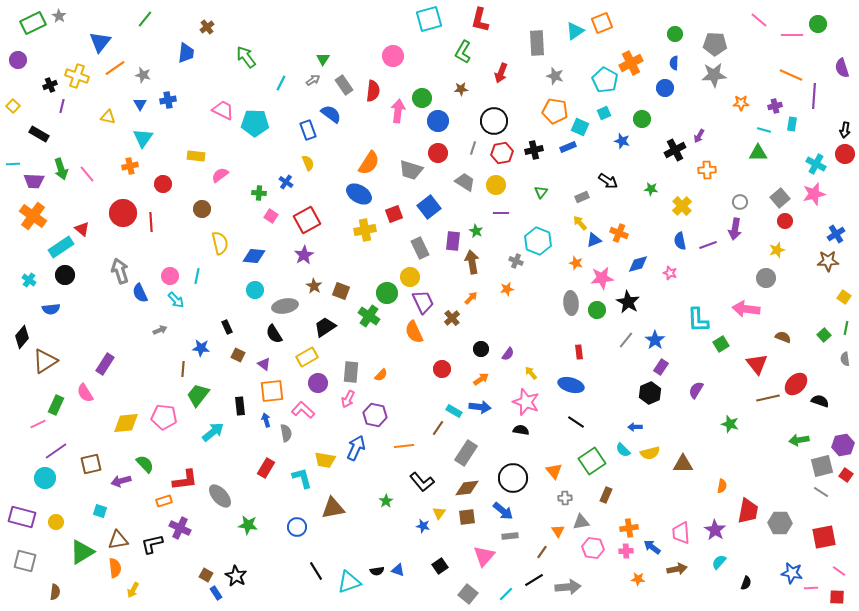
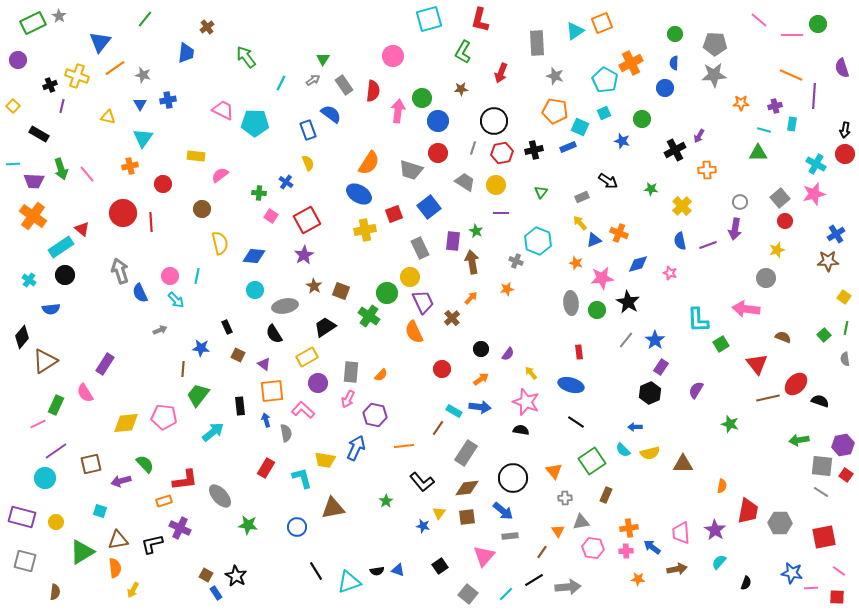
gray square at (822, 466): rotated 20 degrees clockwise
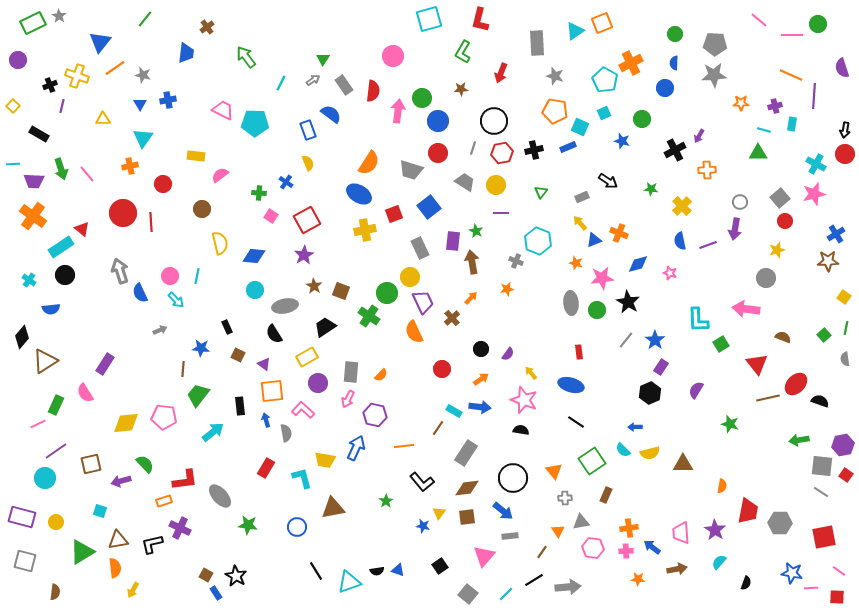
yellow triangle at (108, 117): moved 5 px left, 2 px down; rotated 14 degrees counterclockwise
pink star at (526, 402): moved 2 px left, 2 px up
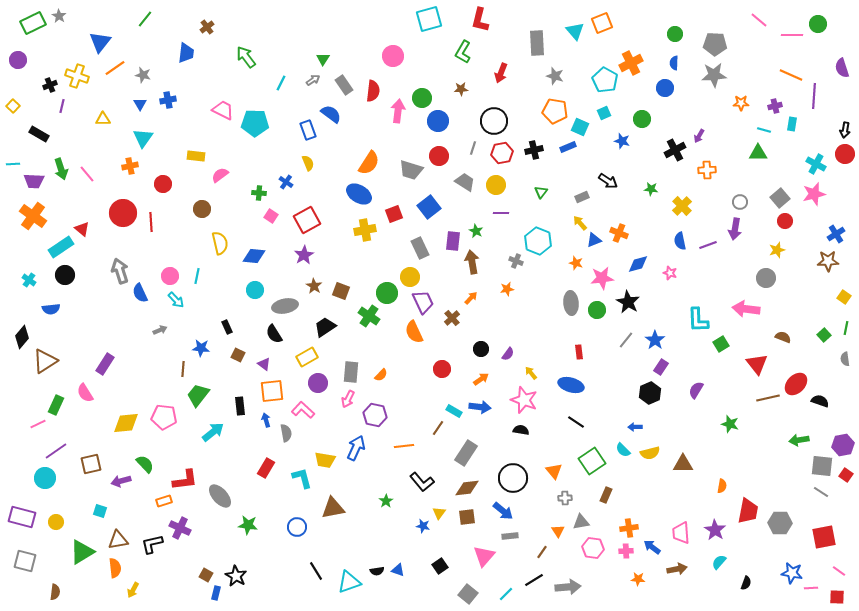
cyan triangle at (575, 31): rotated 36 degrees counterclockwise
red circle at (438, 153): moved 1 px right, 3 px down
blue rectangle at (216, 593): rotated 48 degrees clockwise
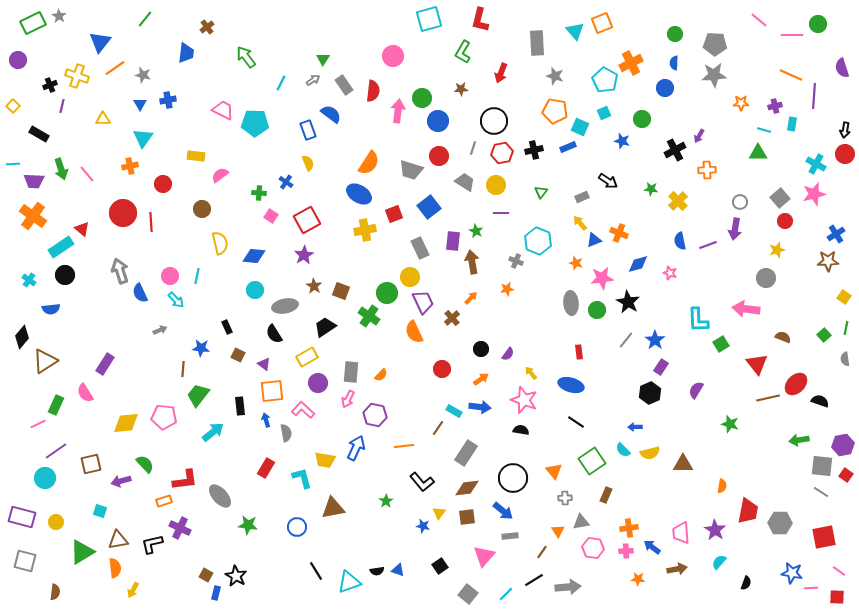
yellow cross at (682, 206): moved 4 px left, 5 px up
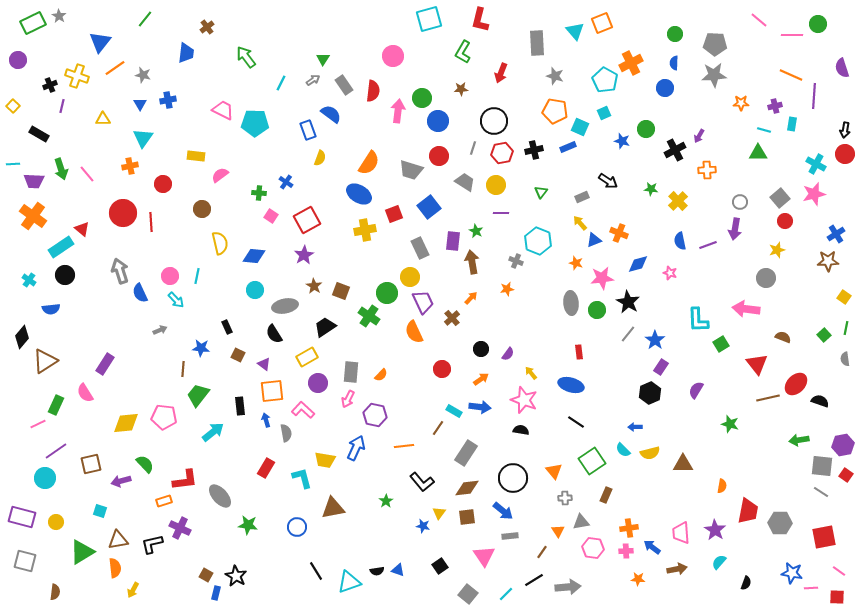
green circle at (642, 119): moved 4 px right, 10 px down
yellow semicircle at (308, 163): moved 12 px right, 5 px up; rotated 42 degrees clockwise
gray line at (626, 340): moved 2 px right, 6 px up
pink triangle at (484, 556): rotated 15 degrees counterclockwise
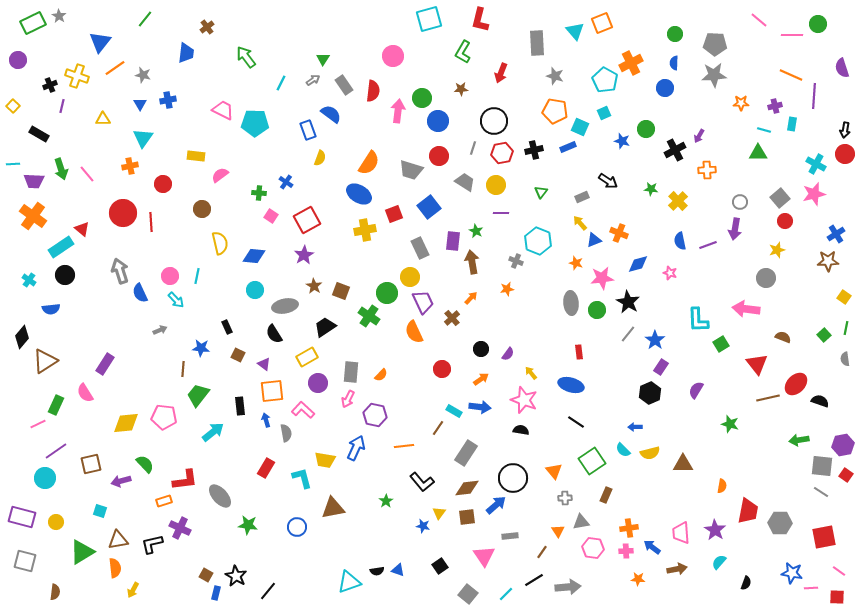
blue arrow at (503, 511): moved 7 px left, 6 px up; rotated 80 degrees counterclockwise
black line at (316, 571): moved 48 px left, 20 px down; rotated 72 degrees clockwise
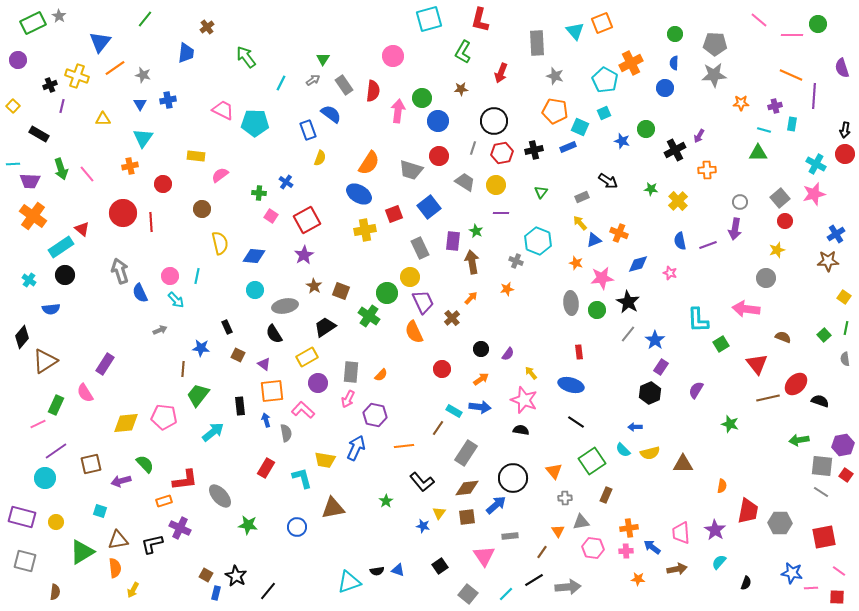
purple trapezoid at (34, 181): moved 4 px left
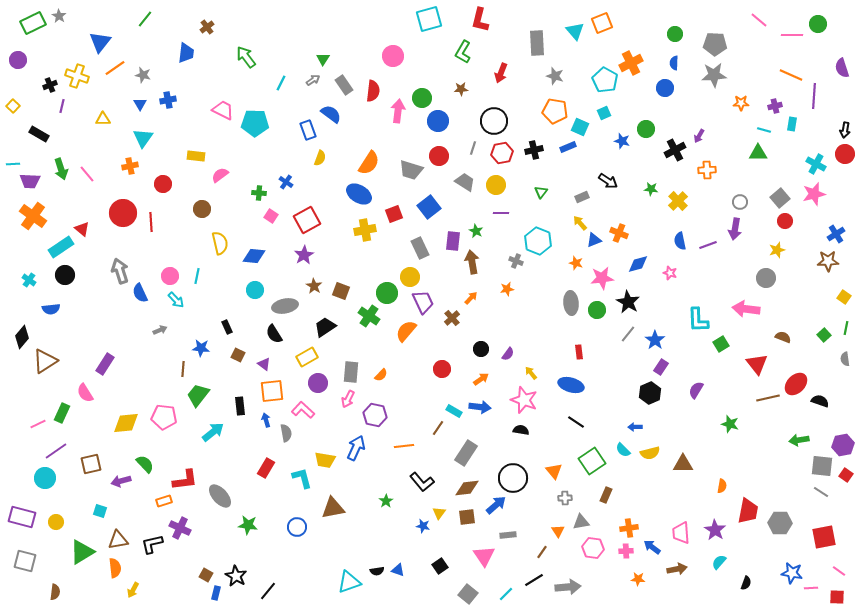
orange semicircle at (414, 332): moved 8 px left, 1 px up; rotated 65 degrees clockwise
green rectangle at (56, 405): moved 6 px right, 8 px down
gray rectangle at (510, 536): moved 2 px left, 1 px up
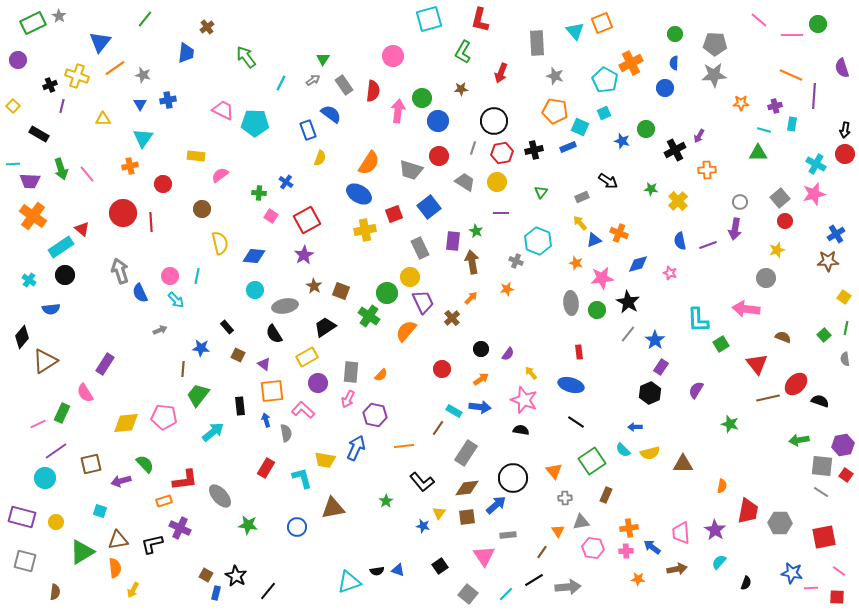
yellow circle at (496, 185): moved 1 px right, 3 px up
black rectangle at (227, 327): rotated 16 degrees counterclockwise
